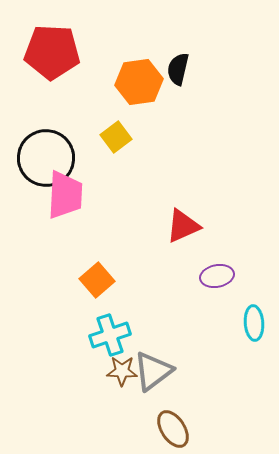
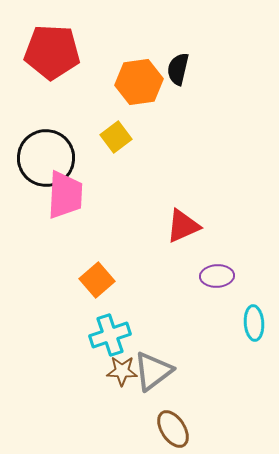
purple ellipse: rotated 8 degrees clockwise
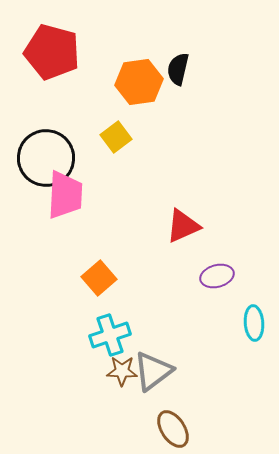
red pentagon: rotated 12 degrees clockwise
purple ellipse: rotated 12 degrees counterclockwise
orange square: moved 2 px right, 2 px up
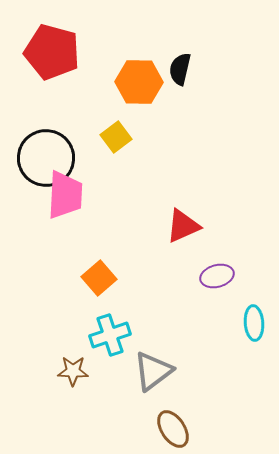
black semicircle: moved 2 px right
orange hexagon: rotated 9 degrees clockwise
brown star: moved 49 px left
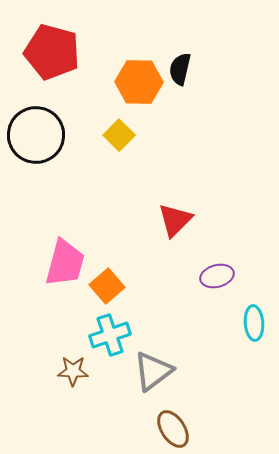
yellow square: moved 3 px right, 2 px up; rotated 8 degrees counterclockwise
black circle: moved 10 px left, 23 px up
pink trapezoid: moved 68 px down; rotated 12 degrees clockwise
red triangle: moved 8 px left, 6 px up; rotated 21 degrees counterclockwise
orange square: moved 8 px right, 8 px down
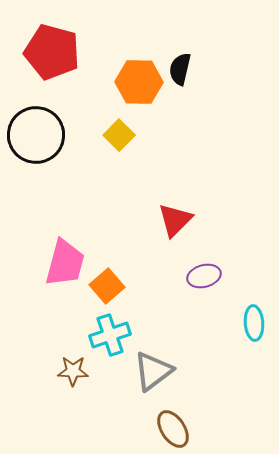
purple ellipse: moved 13 px left
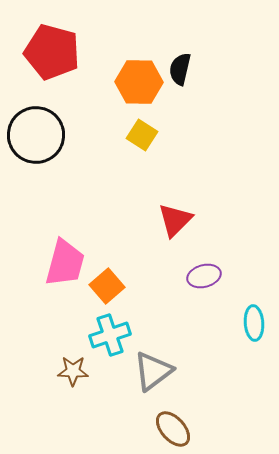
yellow square: moved 23 px right; rotated 12 degrees counterclockwise
brown ellipse: rotated 9 degrees counterclockwise
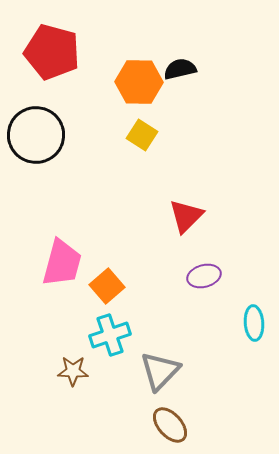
black semicircle: rotated 64 degrees clockwise
red triangle: moved 11 px right, 4 px up
pink trapezoid: moved 3 px left
gray triangle: moved 7 px right; rotated 9 degrees counterclockwise
brown ellipse: moved 3 px left, 4 px up
